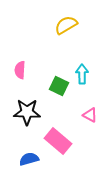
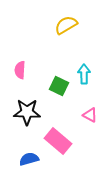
cyan arrow: moved 2 px right
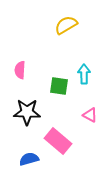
green square: rotated 18 degrees counterclockwise
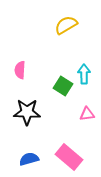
green square: moved 4 px right; rotated 24 degrees clockwise
pink triangle: moved 3 px left, 1 px up; rotated 35 degrees counterclockwise
pink rectangle: moved 11 px right, 16 px down
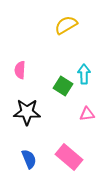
blue semicircle: rotated 84 degrees clockwise
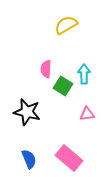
pink semicircle: moved 26 px right, 1 px up
black star: rotated 12 degrees clockwise
pink rectangle: moved 1 px down
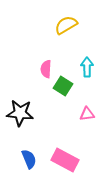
cyan arrow: moved 3 px right, 7 px up
black star: moved 7 px left, 1 px down; rotated 8 degrees counterclockwise
pink rectangle: moved 4 px left, 2 px down; rotated 12 degrees counterclockwise
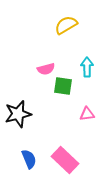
pink semicircle: rotated 108 degrees counterclockwise
green square: rotated 24 degrees counterclockwise
black star: moved 2 px left, 1 px down; rotated 20 degrees counterclockwise
pink rectangle: rotated 16 degrees clockwise
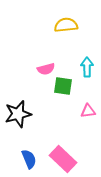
yellow semicircle: rotated 25 degrees clockwise
pink triangle: moved 1 px right, 3 px up
pink rectangle: moved 2 px left, 1 px up
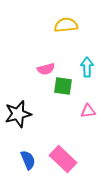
blue semicircle: moved 1 px left, 1 px down
